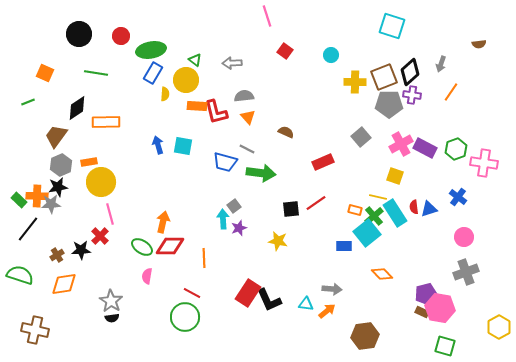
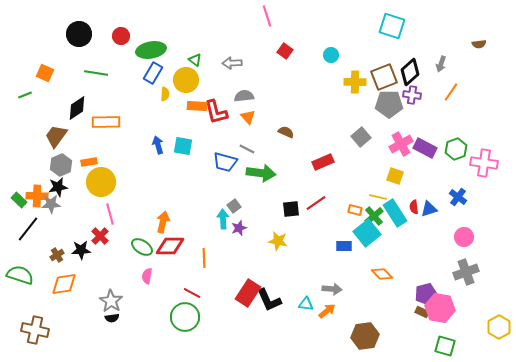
green line at (28, 102): moved 3 px left, 7 px up
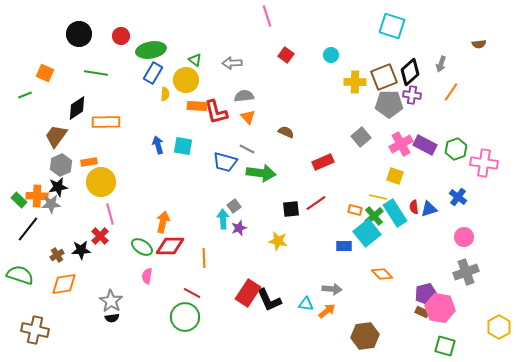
red square at (285, 51): moved 1 px right, 4 px down
purple rectangle at (425, 148): moved 3 px up
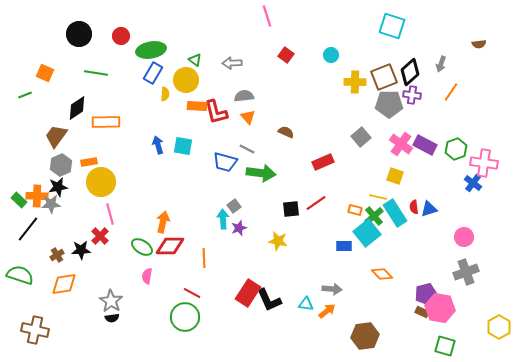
pink cross at (401, 144): rotated 25 degrees counterclockwise
blue cross at (458, 197): moved 15 px right, 14 px up
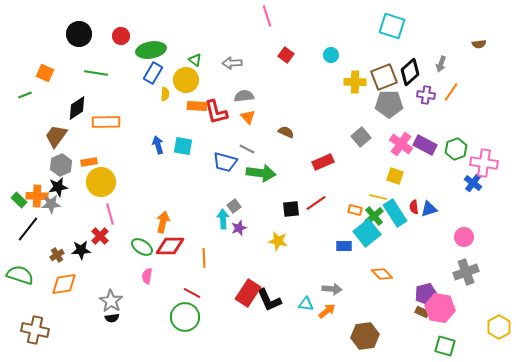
purple cross at (412, 95): moved 14 px right
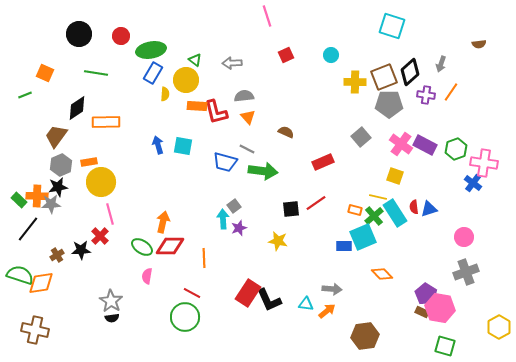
red square at (286, 55): rotated 28 degrees clockwise
green arrow at (261, 173): moved 2 px right, 2 px up
cyan square at (367, 233): moved 4 px left, 4 px down; rotated 16 degrees clockwise
orange diamond at (64, 284): moved 23 px left, 1 px up
purple pentagon at (426, 294): rotated 25 degrees counterclockwise
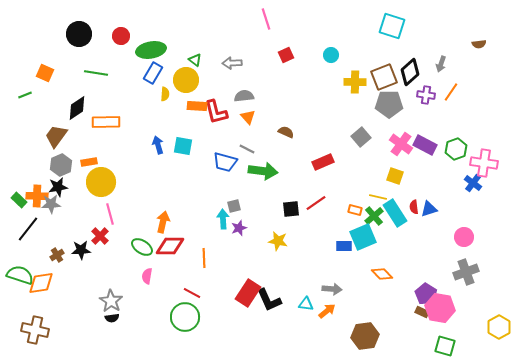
pink line at (267, 16): moved 1 px left, 3 px down
gray square at (234, 206): rotated 24 degrees clockwise
